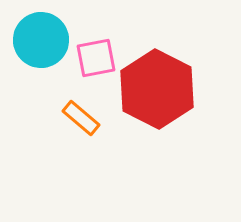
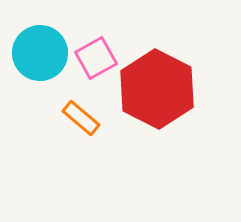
cyan circle: moved 1 px left, 13 px down
pink square: rotated 18 degrees counterclockwise
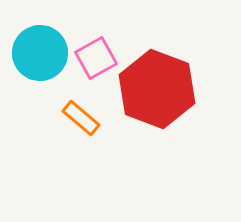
red hexagon: rotated 6 degrees counterclockwise
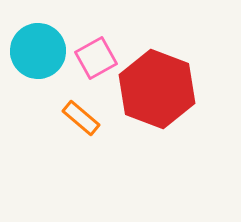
cyan circle: moved 2 px left, 2 px up
